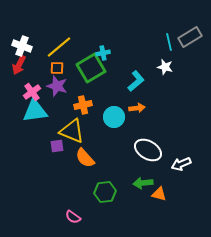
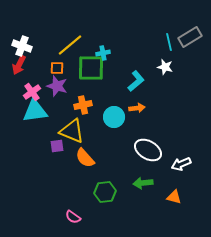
yellow line: moved 11 px right, 2 px up
green square: rotated 32 degrees clockwise
orange triangle: moved 15 px right, 3 px down
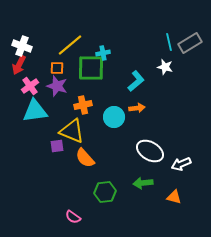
gray rectangle: moved 6 px down
pink cross: moved 2 px left, 6 px up
white ellipse: moved 2 px right, 1 px down
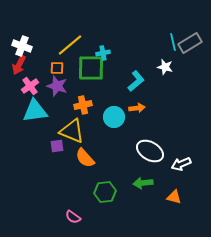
cyan line: moved 4 px right
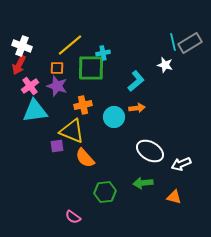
white star: moved 2 px up
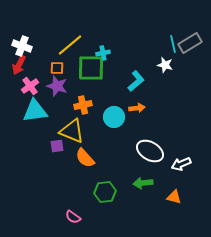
cyan line: moved 2 px down
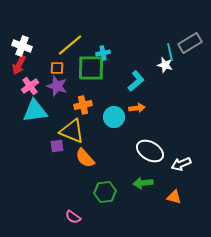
cyan line: moved 3 px left, 8 px down
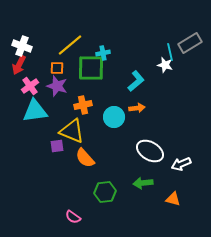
orange triangle: moved 1 px left, 2 px down
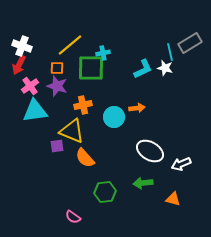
white star: moved 3 px down
cyan L-shape: moved 7 px right, 12 px up; rotated 15 degrees clockwise
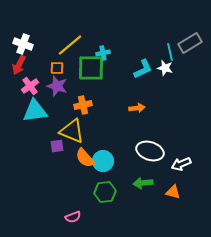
white cross: moved 1 px right, 2 px up
cyan circle: moved 11 px left, 44 px down
white ellipse: rotated 12 degrees counterclockwise
orange triangle: moved 7 px up
pink semicircle: rotated 56 degrees counterclockwise
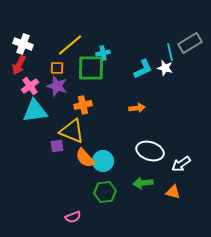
white arrow: rotated 12 degrees counterclockwise
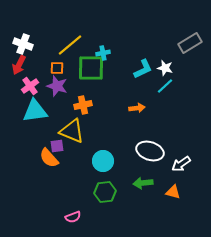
cyan line: moved 5 px left, 34 px down; rotated 60 degrees clockwise
orange semicircle: moved 36 px left
